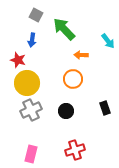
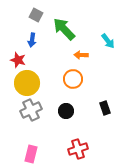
red cross: moved 3 px right, 1 px up
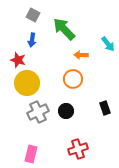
gray square: moved 3 px left
cyan arrow: moved 3 px down
gray cross: moved 7 px right, 2 px down
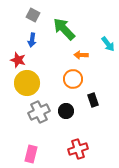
black rectangle: moved 12 px left, 8 px up
gray cross: moved 1 px right
